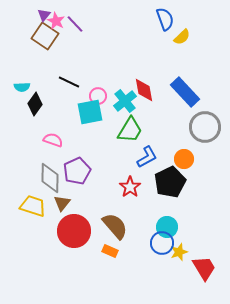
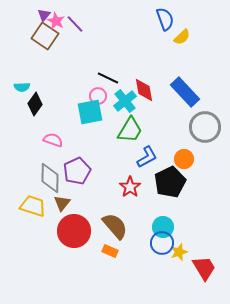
black line: moved 39 px right, 4 px up
cyan circle: moved 4 px left
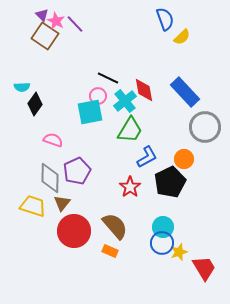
purple triangle: moved 2 px left; rotated 24 degrees counterclockwise
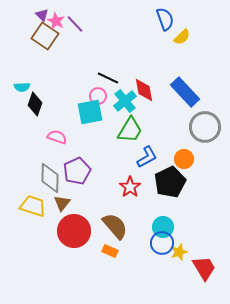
black diamond: rotated 15 degrees counterclockwise
pink semicircle: moved 4 px right, 3 px up
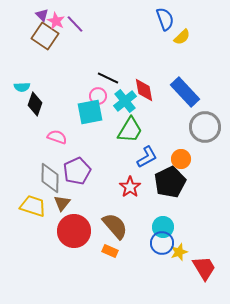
orange circle: moved 3 px left
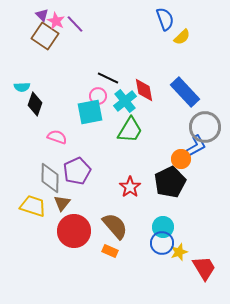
blue L-shape: moved 49 px right, 11 px up
